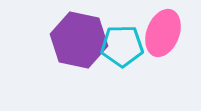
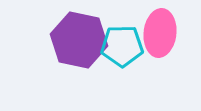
pink ellipse: moved 3 px left; rotated 15 degrees counterclockwise
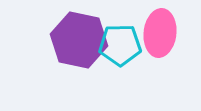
cyan pentagon: moved 2 px left, 1 px up
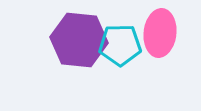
purple hexagon: rotated 6 degrees counterclockwise
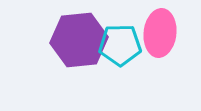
purple hexagon: rotated 12 degrees counterclockwise
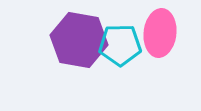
purple hexagon: rotated 16 degrees clockwise
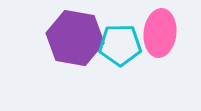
purple hexagon: moved 4 px left, 2 px up
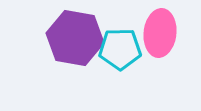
cyan pentagon: moved 4 px down
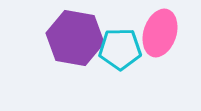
pink ellipse: rotated 12 degrees clockwise
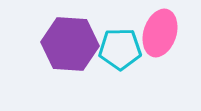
purple hexagon: moved 5 px left, 6 px down; rotated 6 degrees counterclockwise
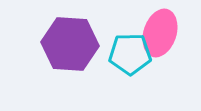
cyan pentagon: moved 10 px right, 5 px down
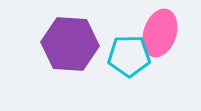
cyan pentagon: moved 1 px left, 2 px down
